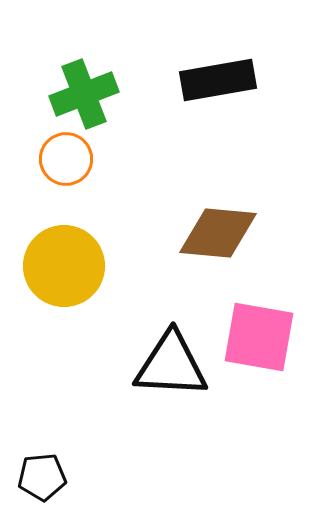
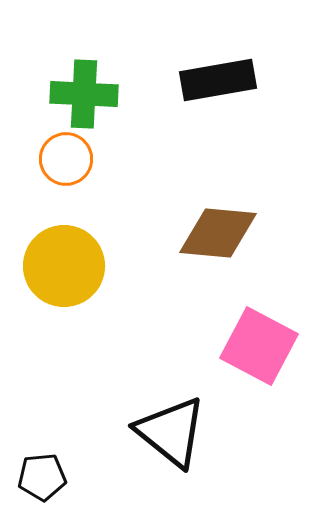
green cross: rotated 24 degrees clockwise
pink square: moved 9 px down; rotated 18 degrees clockwise
black triangle: moved 67 px down; rotated 36 degrees clockwise
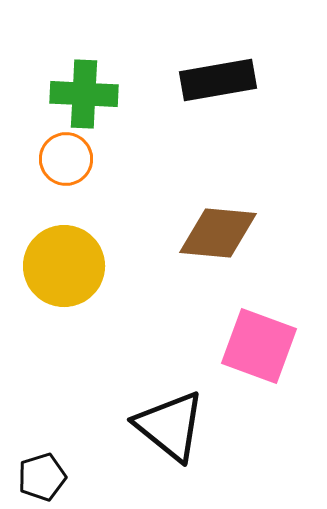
pink square: rotated 8 degrees counterclockwise
black triangle: moved 1 px left, 6 px up
black pentagon: rotated 12 degrees counterclockwise
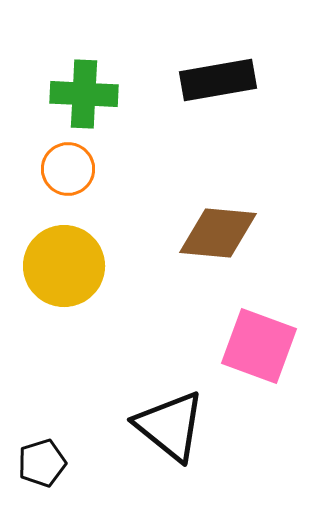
orange circle: moved 2 px right, 10 px down
black pentagon: moved 14 px up
